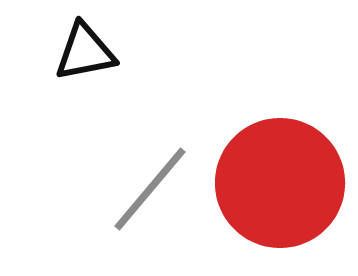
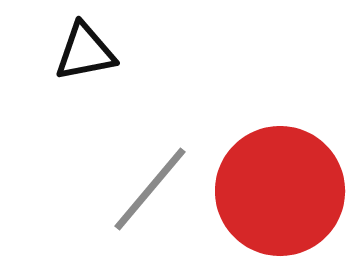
red circle: moved 8 px down
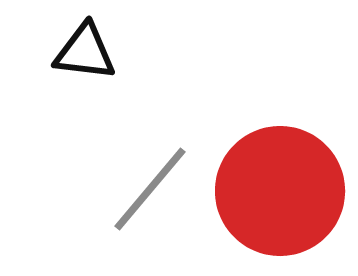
black triangle: rotated 18 degrees clockwise
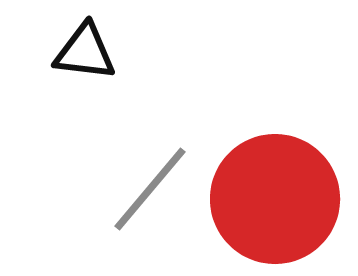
red circle: moved 5 px left, 8 px down
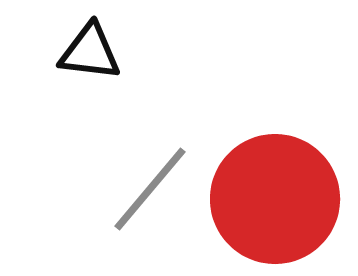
black triangle: moved 5 px right
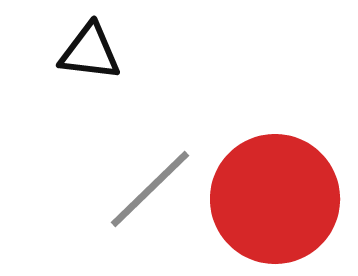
gray line: rotated 6 degrees clockwise
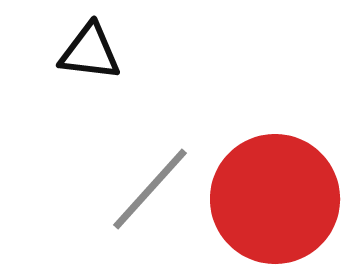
gray line: rotated 4 degrees counterclockwise
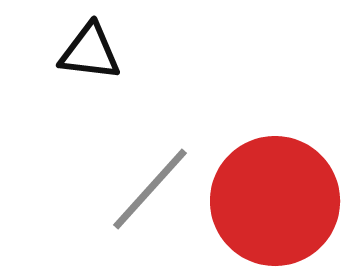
red circle: moved 2 px down
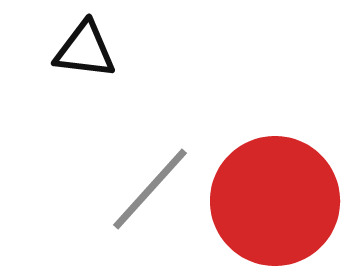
black triangle: moved 5 px left, 2 px up
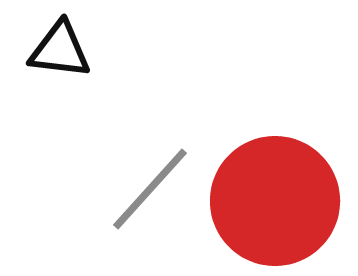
black triangle: moved 25 px left
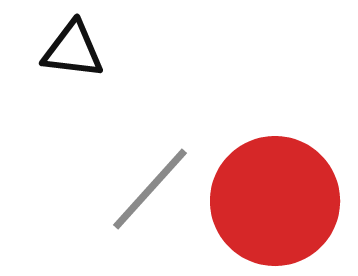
black triangle: moved 13 px right
